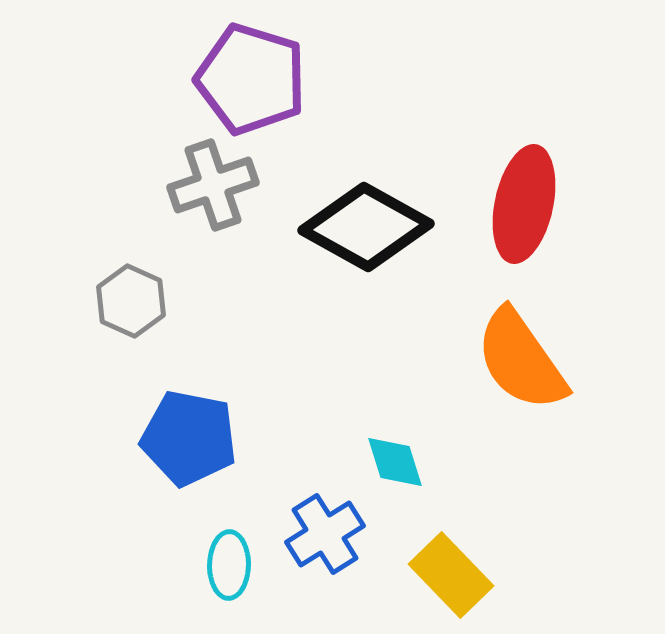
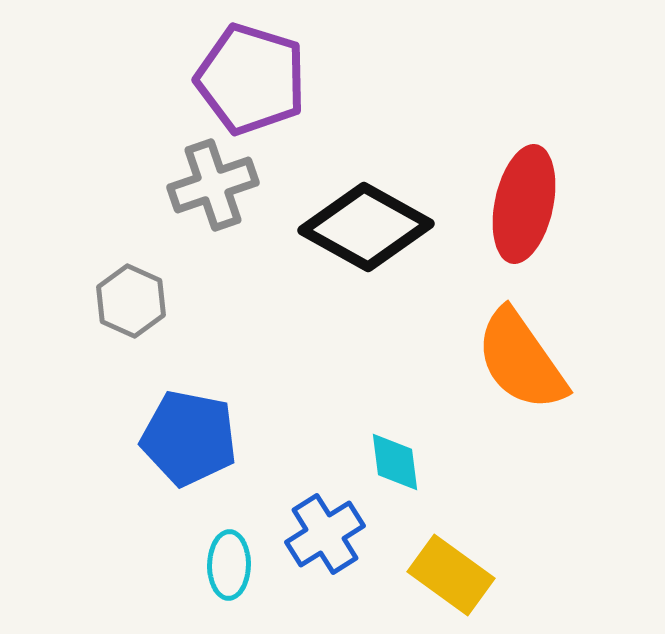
cyan diamond: rotated 10 degrees clockwise
yellow rectangle: rotated 10 degrees counterclockwise
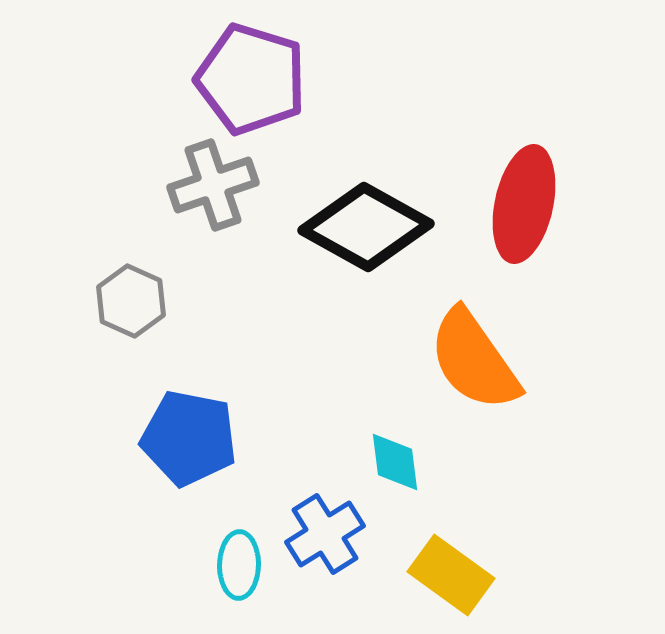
orange semicircle: moved 47 px left
cyan ellipse: moved 10 px right
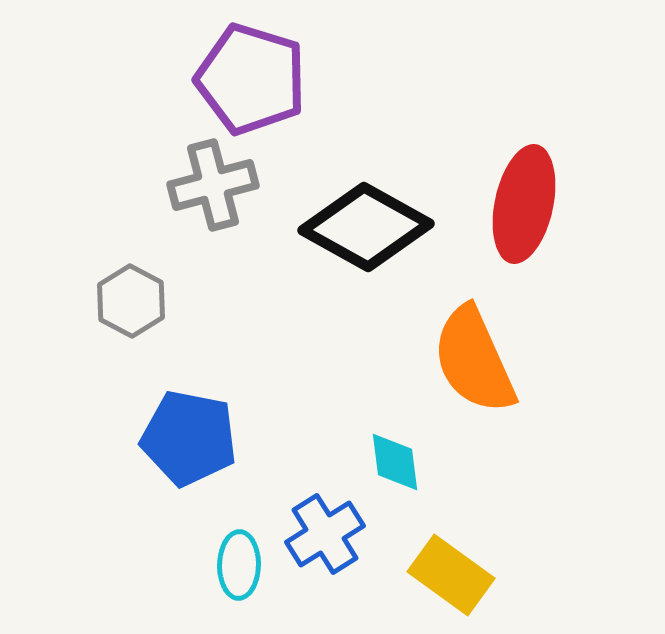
gray cross: rotated 4 degrees clockwise
gray hexagon: rotated 4 degrees clockwise
orange semicircle: rotated 11 degrees clockwise
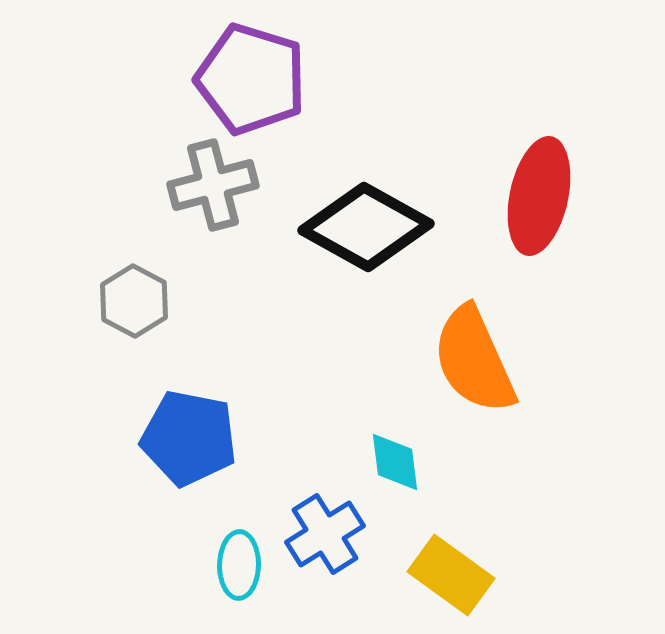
red ellipse: moved 15 px right, 8 px up
gray hexagon: moved 3 px right
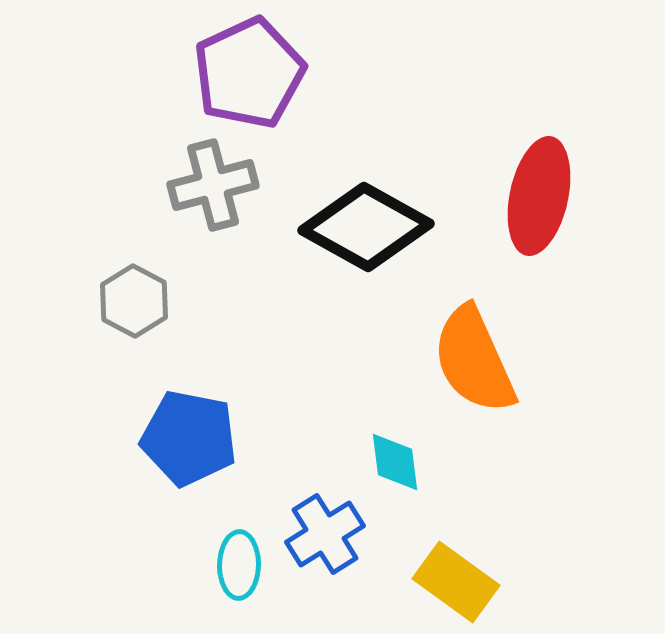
purple pentagon: moved 2 px left, 6 px up; rotated 30 degrees clockwise
yellow rectangle: moved 5 px right, 7 px down
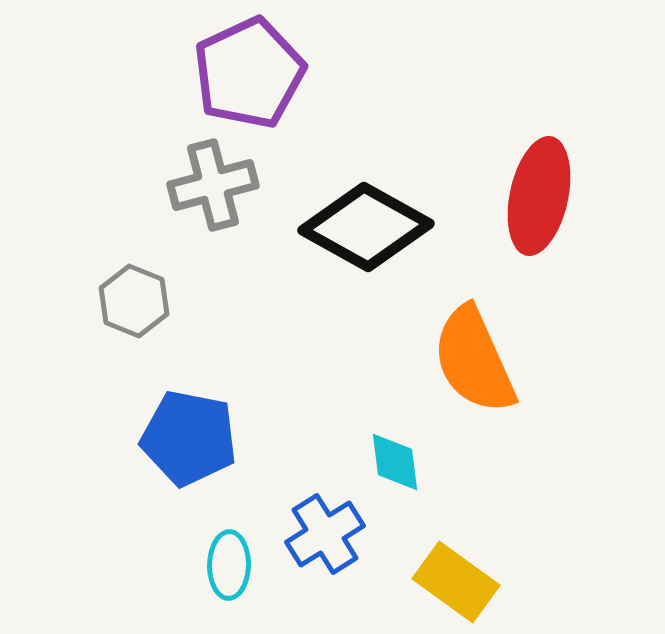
gray hexagon: rotated 6 degrees counterclockwise
cyan ellipse: moved 10 px left
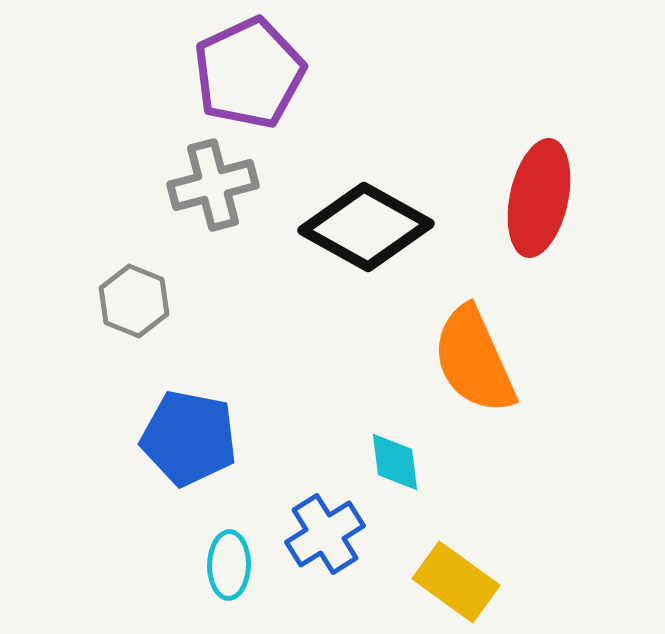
red ellipse: moved 2 px down
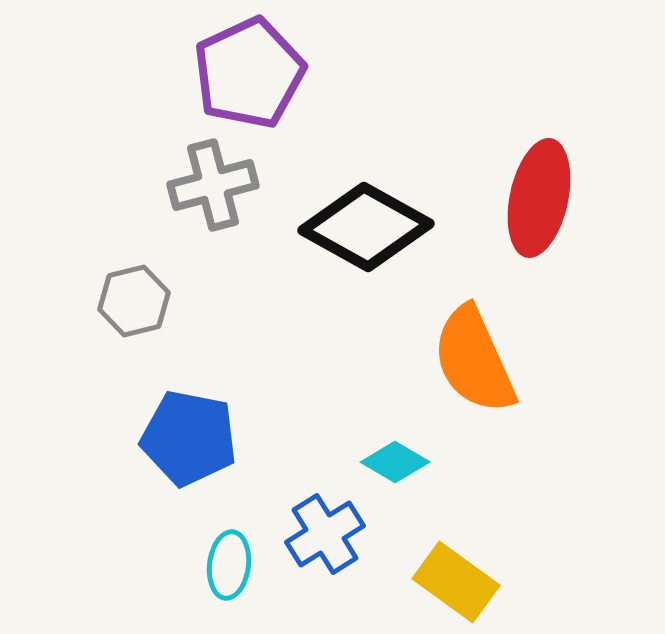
gray hexagon: rotated 24 degrees clockwise
cyan diamond: rotated 52 degrees counterclockwise
cyan ellipse: rotated 6 degrees clockwise
